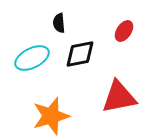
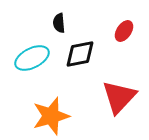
red triangle: rotated 36 degrees counterclockwise
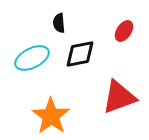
red triangle: rotated 27 degrees clockwise
orange star: rotated 21 degrees counterclockwise
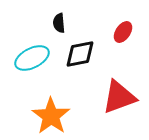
red ellipse: moved 1 px left, 1 px down
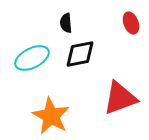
black semicircle: moved 7 px right
red ellipse: moved 8 px right, 9 px up; rotated 55 degrees counterclockwise
red triangle: moved 1 px right, 1 px down
orange star: rotated 6 degrees counterclockwise
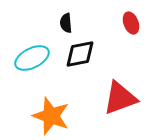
orange star: rotated 9 degrees counterclockwise
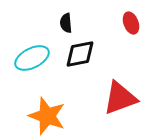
orange star: moved 4 px left
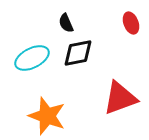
black semicircle: rotated 18 degrees counterclockwise
black diamond: moved 2 px left, 1 px up
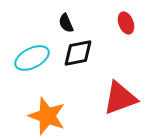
red ellipse: moved 5 px left
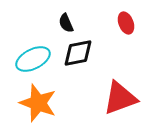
cyan ellipse: moved 1 px right, 1 px down
orange star: moved 9 px left, 13 px up
